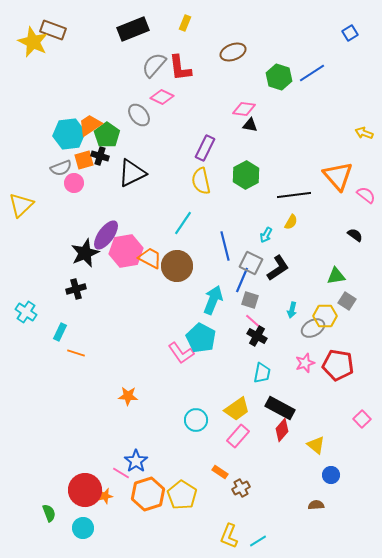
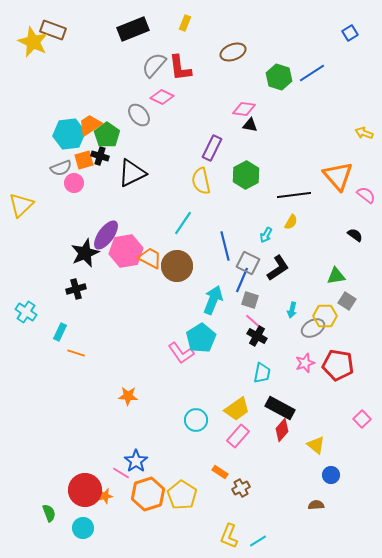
purple rectangle at (205, 148): moved 7 px right
gray square at (251, 263): moved 3 px left
cyan pentagon at (201, 338): rotated 12 degrees clockwise
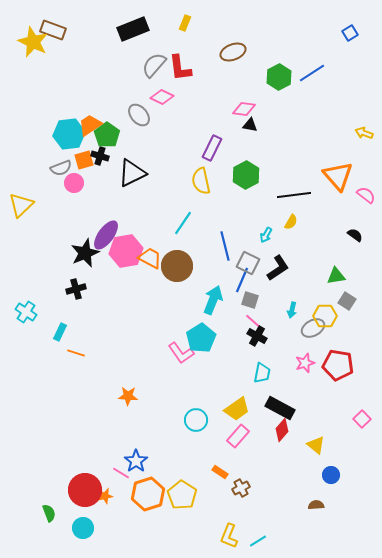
green hexagon at (279, 77): rotated 15 degrees clockwise
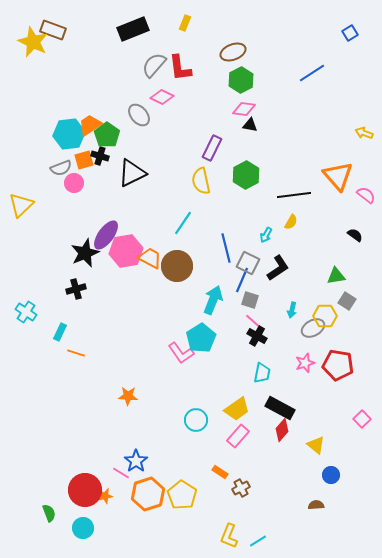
green hexagon at (279, 77): moved 38 px left, 3 px down
blue line at (225, 246): moved 1 px right, 2 px down
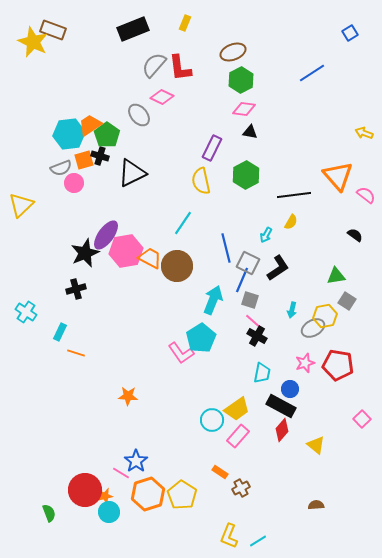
black triangle at (250, 125): moved 7 px down
yellow hexagon at (325, 316): rotated 10 degrees counterclockwise
black rectangle at (280, 408): moved 1 px right, 2 px up
cyan circle at (196, 420): moved 16 px right
blue circle at (331, 475): moved 41 px left, 86 px up
cyan circle at (83, 528): moved 26 px right, 16 px up
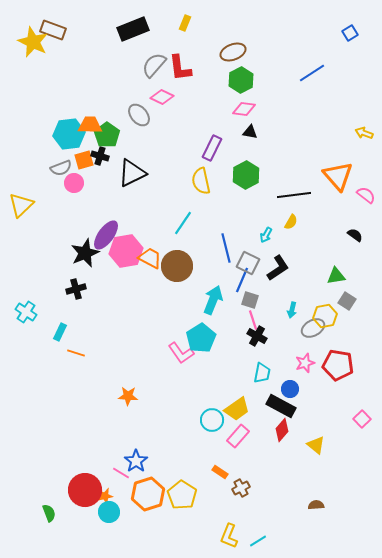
orange trapezoid at (90, 125): rotated 35 degrees clockwise
pink line at (254, 322): moved 1 px left, 2 px up; rotated 30 degrees clockwise
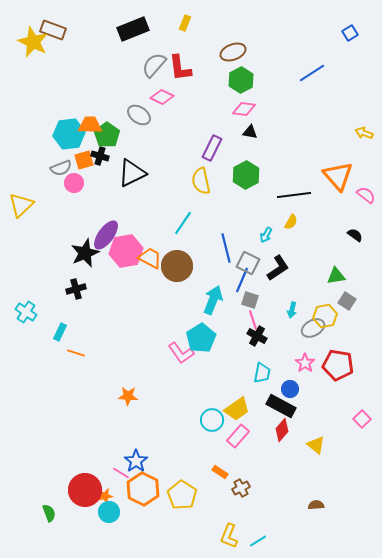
gray ellipse at (139, 115): rotated 15 degrees counterclockwise
pink star at (305, 363): rotated 18 degrees counterclockwise
orange hexagon at (148, 494): moved 5 px left, 5 px up; rotated 16 degrees counterclockwise
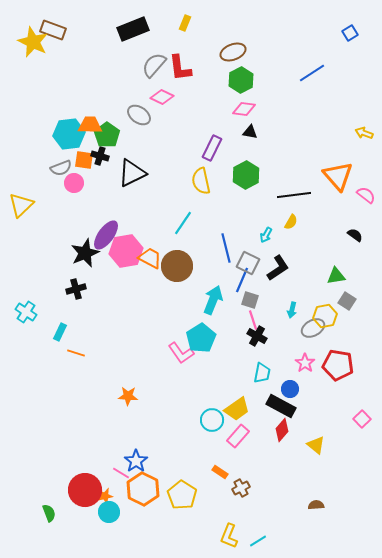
orange square at (84, 160): rotated 24 degrees clockwise
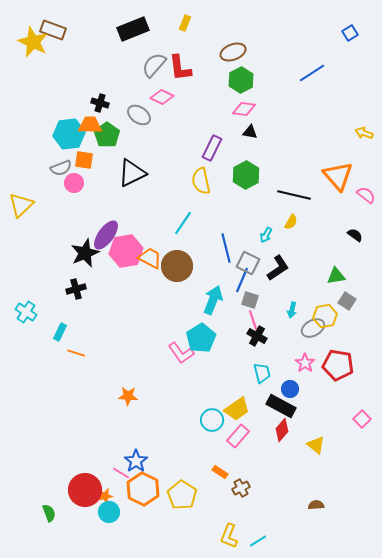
black cross at (100, 156): moved 53 px up
black line at (294, 195): rotated 20 degrees clockwise
cyan trapezoid at (262, 373): rotated 25 degrees counterclockwise
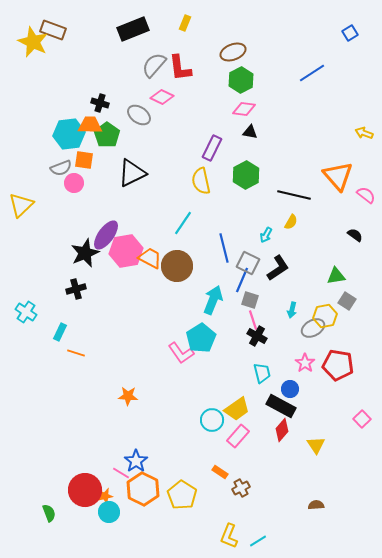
blue line at (226, 248): moved 2 px left
yellow triangle at (316, 445): rotated 18 degrees clockwise
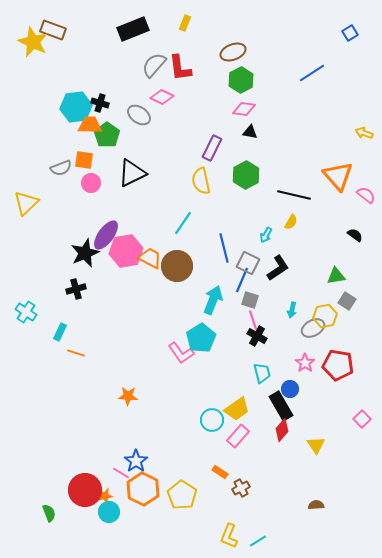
cyan hexagon at (69, 134): moved 7 px right, 27 px up
pink circle at (74, 183): moved 17 px right
yellow triangle at (21, 205): moved 5 px right, 2 px up
black rectangle at (281, 406): rotated 32 degrees clockwise
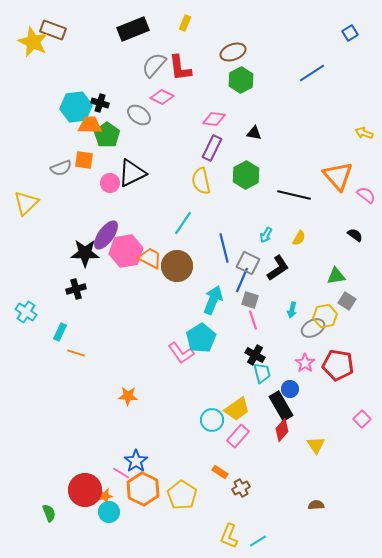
pink diamond at (244, 109): moved 30 px left, 10 px down
black triangle at (250, 132): moved 4 px right, 1 px down
pink circle at (91, 183): moved 19 px right
yellow semicircle at (291, 222): moved 8 px right, 16 px down
black star at (85, 253): rotated 24 degrees clockwise
black cross at (257, 336): moved 2 px left, 19 px down
